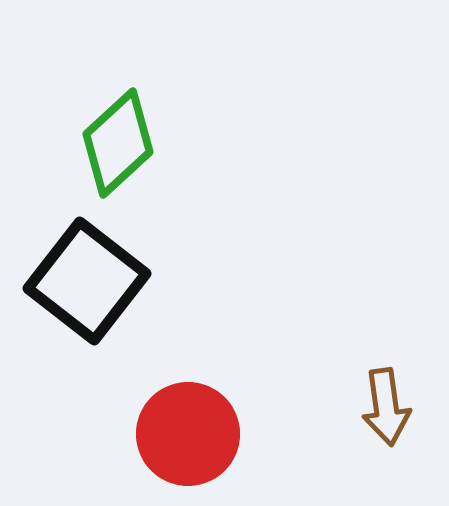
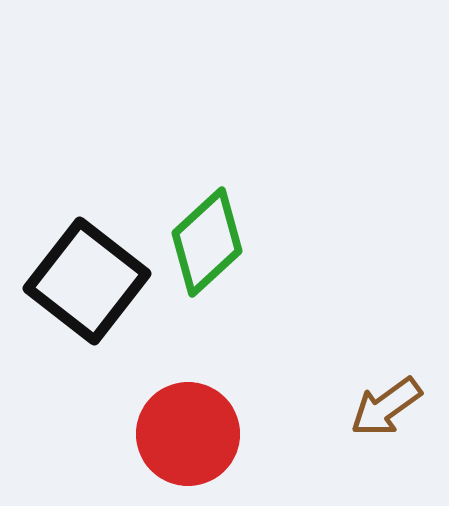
green diamond: moved 89 px right, 99 px down
brown arrow: rotated 62 degrees clockwise
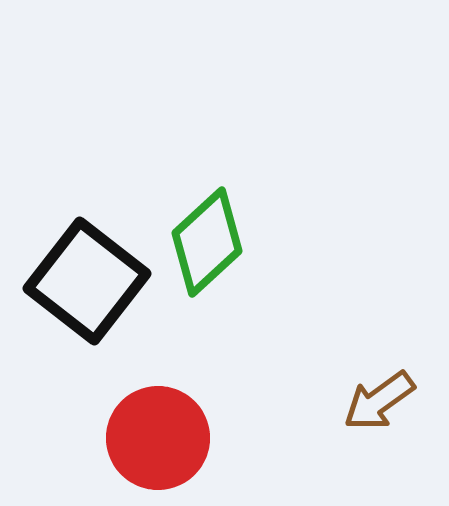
brown arrow: moved 7 px left, 6 px up
red circle: moved 30 px left, 4 px down
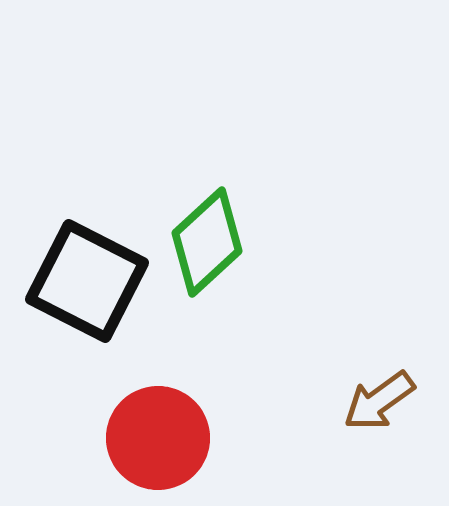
black square: rotated 11 degrees counterclockwise
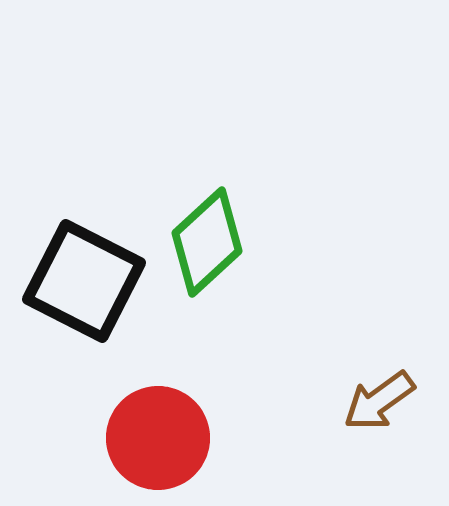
black square: moved 3 px left
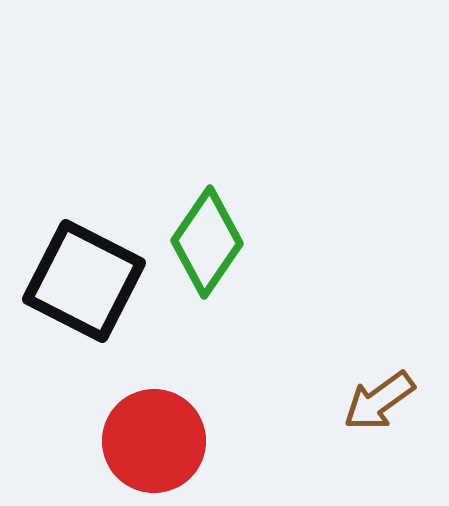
green diamond: rotated 13 degrees counterclockwise
red circle: moved 4 px left, 3 px down
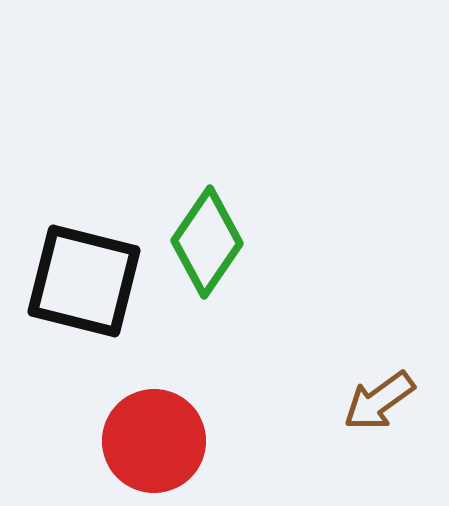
black square: rotated 13 degrees counterclockwise
